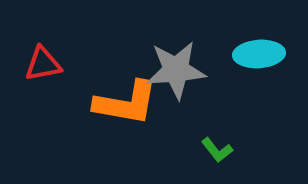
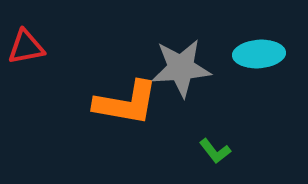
red triangle: moved 17 px left, 17 px up
gray star: moved 5 px right, 2 px up
green L-shape: moved 2 px left, 1 px down
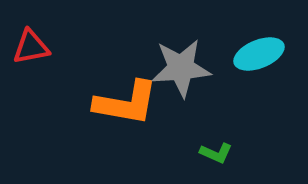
red triangle: moved 5 px right
cyan ellipse: rotated 18 degrees counterclockwise
green L-shape: moved 1 px right, 2 px down; rotated 28 degrees counterclockwise
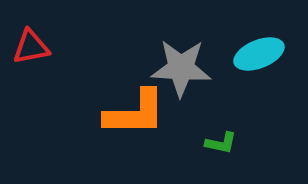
gray star: rotated 8 degrees clockwise
orange L-shape: moved 9 px right, 10 px down; rotated 10 degrees counterclockwise
green L-shape: moved 5 px right, 10 px up; rotated 12 degrees counterclockwise
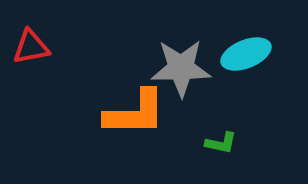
cyan ellipse: moved 13 px left
gray star: rotated 4 degrees counterclockwise
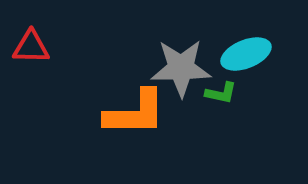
red triangle: rotated 12 degrees clockwise
green L-shape: moved 50 px up
